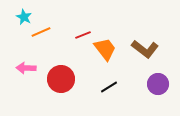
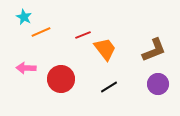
brown L-shape: moved 9 px right, 1 px down; rotated 60 degrees counterclockwise
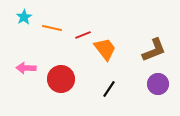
cyan star: rotated 14 degrees clockwise
orange line: moved 11 px right, 4 px up; rotated 36 degrees clockwise
black line: moved 2 px down; rotated 24 degrees counterclockwise
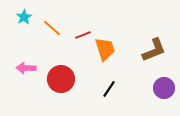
orange line: rotated 30 degrees clockwise
orange trapezoid: rotated 20 degrees clockwise
purple circle: moved 6 px right, 4 px down
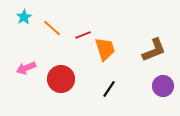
pink arrow: rotated 24 degrees counterclockwise
purple circle: moved 1 px left, 2 px up
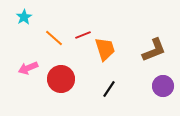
orange line: moved 2 px right, 10 px down
pink arrow: moved 2 px right
